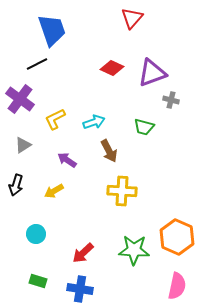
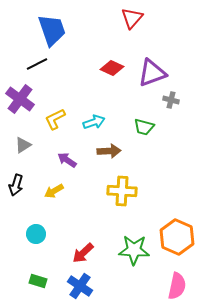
brown arrow: rotated 65 degrees counterclockwise
blue cross: moved 3 px up; rotated 25 degrees clockwise
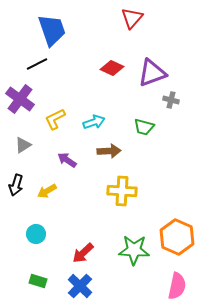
yellow arrow: moved 7 px left
blue cross: rotated 10 degrees clockwise
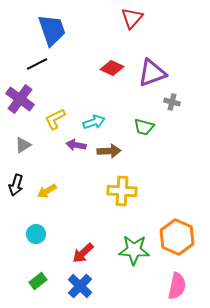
gray cross: moved 1 px right, 2 px down
purple arrow: moved 9 px right, 15 px up; rotated 24 degrees counterclockwise
green rectangle: rotated 54 degrees counterclockwise
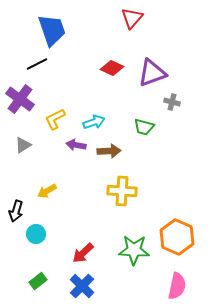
black arrow: moved 26 px down
blue cross: moved 2 px right
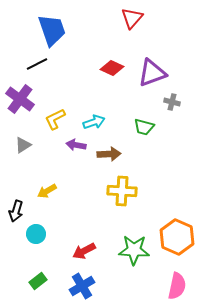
brown arrow: moved 3 px down
red arrow: moved 1 px right, 2 px up; rotated 15 degrees clockwise
blue cross: rotated 15 degrees clockwise
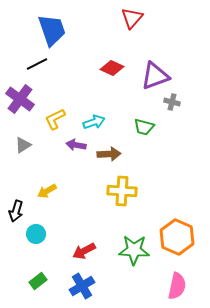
purple triangle: moved 3 px right, 3 px down
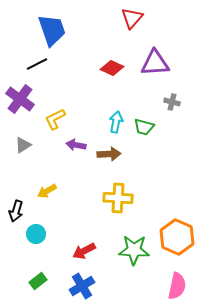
purple triangle: moved 13 px up; rotated 16 degrees clockwise
cyan arrow: moved 22 px right; rotated 60 degrees counterclockwise
yellow cross: moved 4 px left, 7 px down
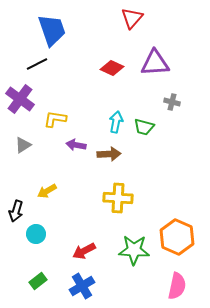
yellow L-shape: rotated 35 degrees clockwise
